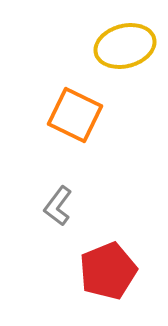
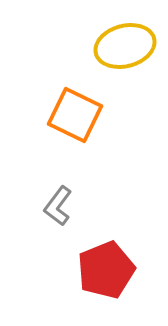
red pentagon: moved 2 px left, 1 px up
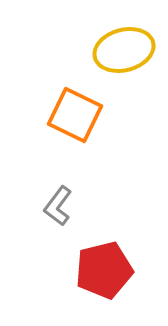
yellow ellipse: moved 1 px left, 4 px down
red pentagon: moved 2 px left; rotated 8 degrees clockwise
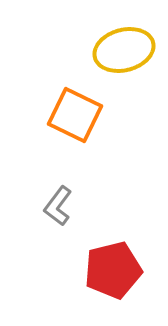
red pentagon: moved 9 px right
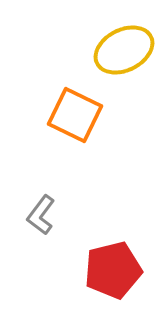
yellow ellipse: rotated 12 degrees counterclockwise
gray L-shape: moved 17 px left, 9 px down
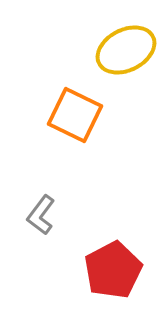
yellow ellipse: moved 2 px right
red pentagon: rotated 14 degrees counterclockwise
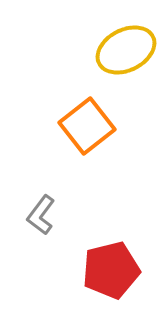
orange square: moved 12 px right, 11 px down; rotated 26 degrees clockwise
red pentagon: moved 2 px left; rotated 14 degrees clockwise
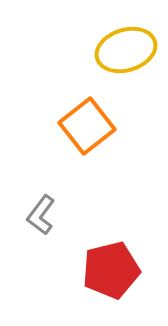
yellow ellipse: rotated 10 degrees clockwise
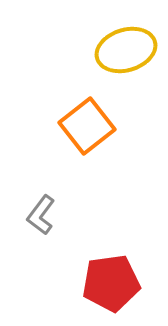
red pentagon: moved 13 px down; rotated 6 degrees clockwise
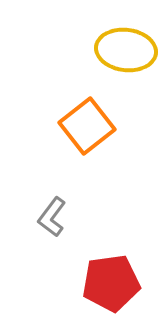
yellow ellipse: rotated 24 degrees clockwise
gray L-shape: moved 11 px right, 2 px down
